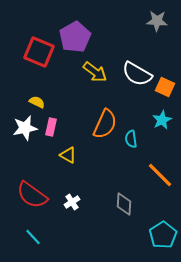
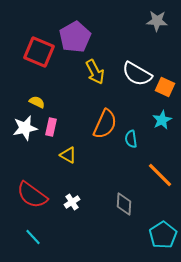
yellow arrow: rotated 25 degrees clockwise
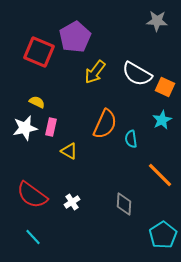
yellow arrow: rotated 65 degrees clockwise
yellow triangle: moved 1 px right, 4 px up
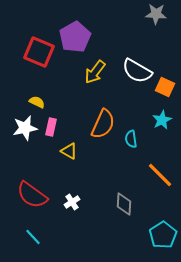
gray star: moved 1 px left, 7 px up
white semicircle: moved 3 px up
orange semicircle: moved 2 px left
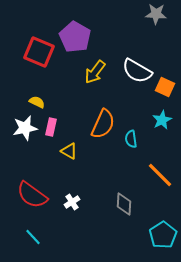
purple pentagon: rotated 12 degrees counterclockwise
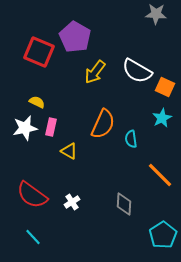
cyan star: moved 2 px up
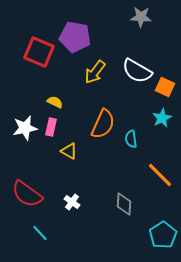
gray star: moved 15 px left, 3 px down
purple pentagon: rotated 20 degrees counterclockwise
yellow semicircle: moved 18 px right
red semicircle: moved 5 px left, 1 px up
white cross: rotated 21 degrees counterclockwise
cyan line: moved 7 px right, 4 px up
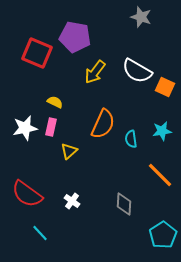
gray star: rotated 15 degrees clockwise
red square: moved 2 px left, 1 px down
cyan star: moved 13 px down; rotated 18 degrees clockwise
yellow triangle: rotated 48 degrees clockwise
white cross: moved 1 px up
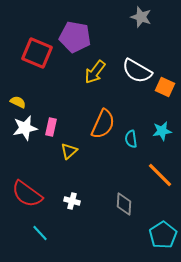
yellow semicircle: moved 37 px left
white cross: rotated 21 degrees counterclockwise
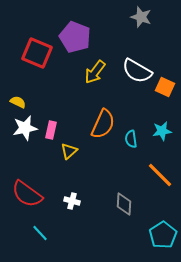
purple pentagon: rotated 12 degrees clockwise
pink rectangle: moved 3 px down
